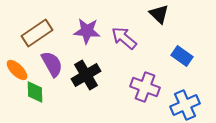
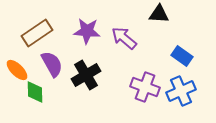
black triangle: rotated 40 degrees counterclockwise
blue cross: moved 4 px left, 14 px up
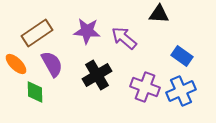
orange ellipse: moved 1 px left, 6 px up
black cross: moved 11 px right
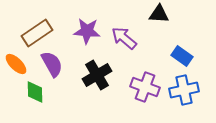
blue cross: moved 3 px right, 1 px up; rotated 12 degrees clockwise
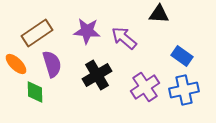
purple semicircle: rotated 12 degrees clockwise
purple cross: rotated 36 degrees clockwise
